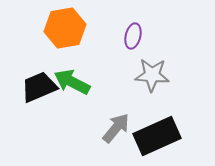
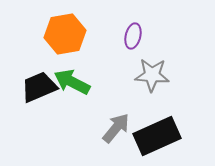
orange hexagon: moved 6 px down
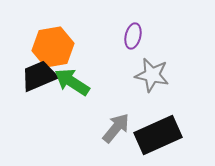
orange hexagon: moved 12 px left, 13 px down
gray star: rotated 8 degrees clockwise
green arrow: rotated 6 degrees clockwise
black trapezoid: moved 11 px up
black rectangle: moved 1 px right, 1 px up
